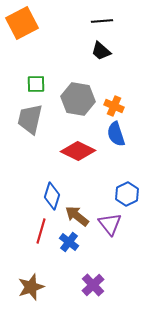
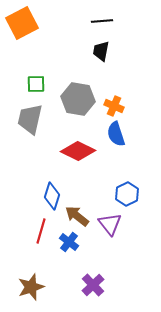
black trapezoid: rotated 60 degrees clockwise
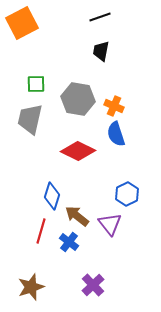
black line: moved 2 px left, 4 px up; rotated 15 degrees counterclockwise
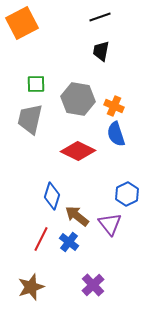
red line: moved 8 px down; rotated 10 degrees clockwise
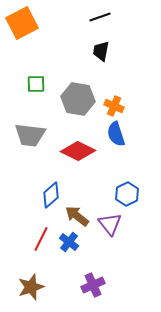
gray trapezoid: moved 16 px down; rotated 96 degrees counterclockwise
blue diamond: moved 1 px left, 1 px up; rotated 32 degrees clockwise
purple cross: rotated 20 degrees clockwise
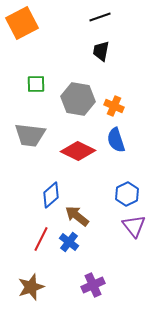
blue semicircle: moved 6 px down
purple triangle: moved 24 px right, 2 px down
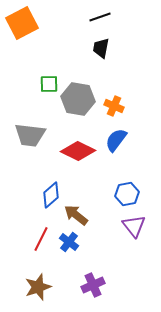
black trapezoid: moved 3 px up
green square: moved 13 px right
blue semicircle: rotated 55 degrees clockwise
blue hexagon: rotated 15 degrees clockwise
brown arrow: moved 1 px left, 1 px up
brown star: moved 7 px right
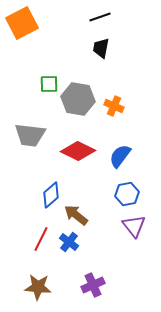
blue semicircle: moved 4 px right, 16 px down
brown star: rotated 24 degrees clockwise
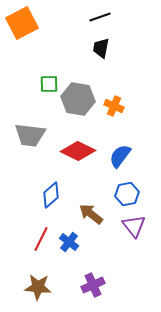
brown arrow: moved 15 px right, 1 px up
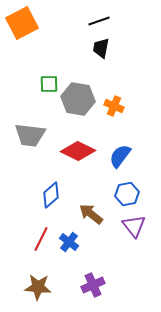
black line: moved 1 px left, 4 px down
